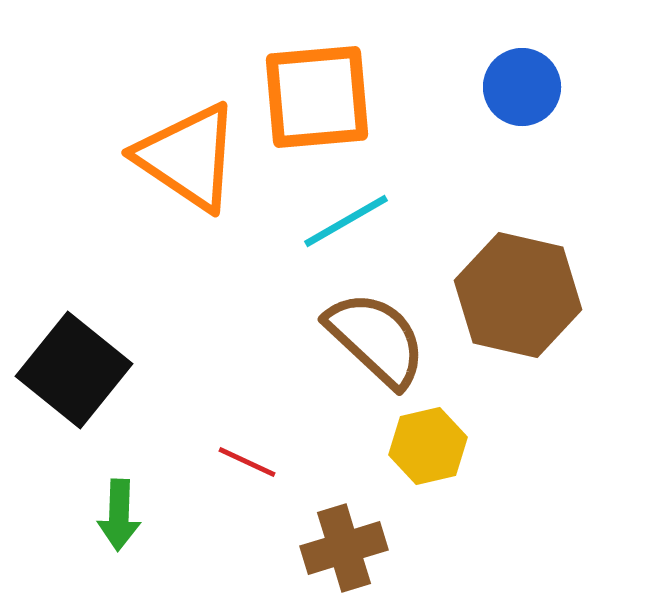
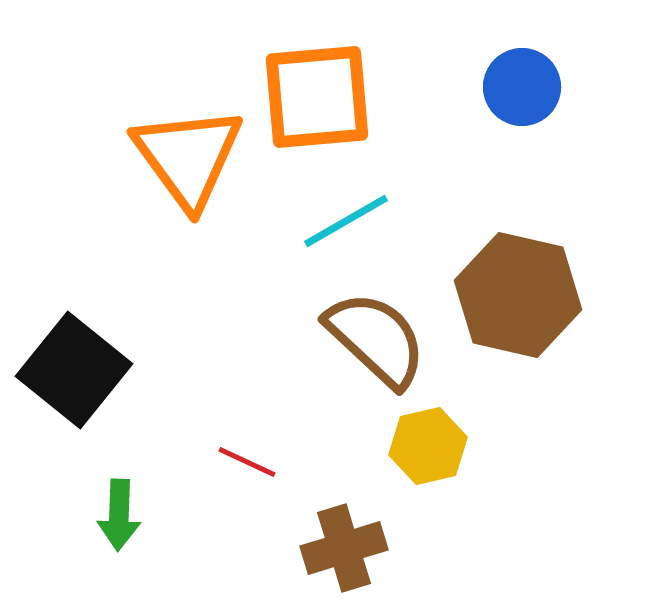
orange triangle: rotated 20 degrees clockwise
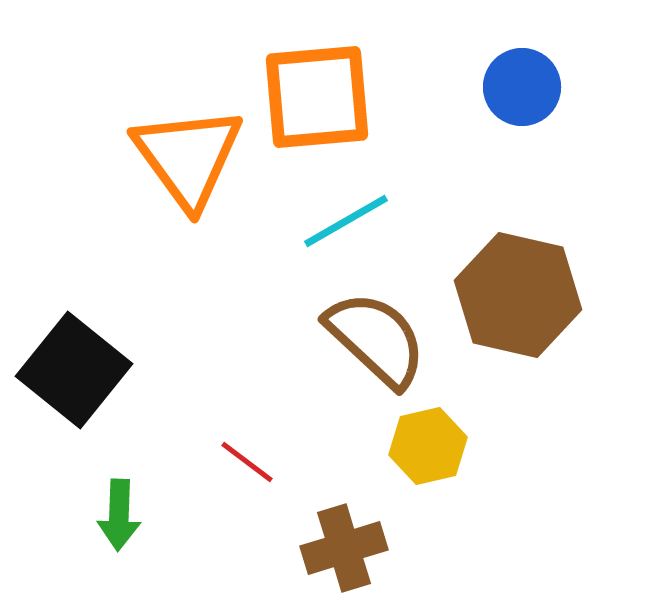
red line: rotated 12 degrees clockwise
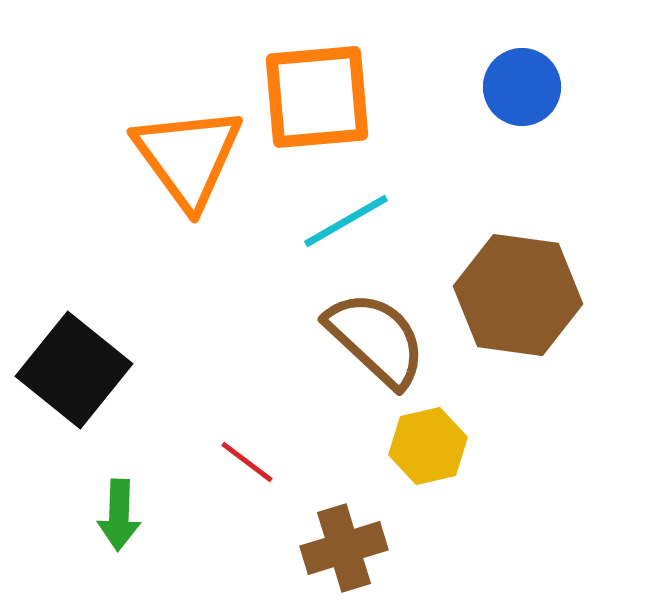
brown hexagon: rotated 5 degrees counterclockwise
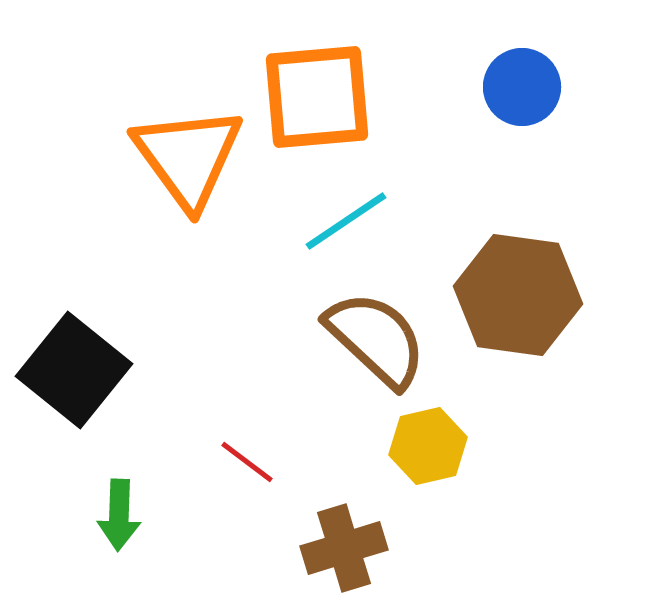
cyan line: rotated 4 degrees counterclockwise
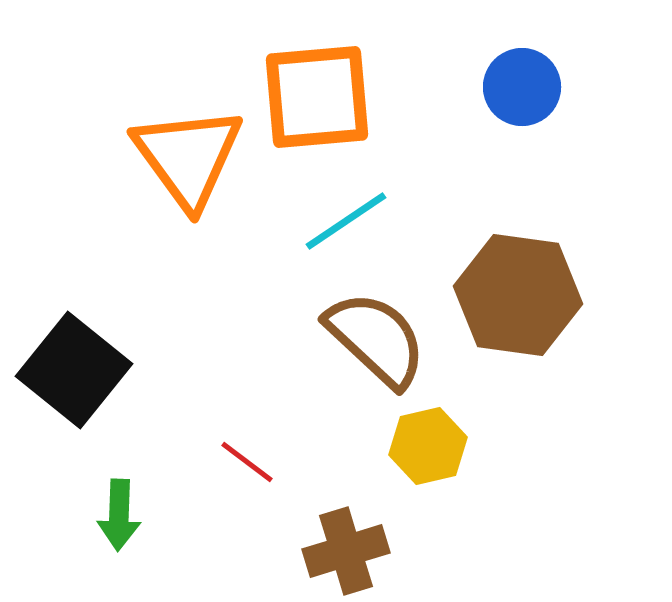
brown cross: moved 2 px right, 3 px down
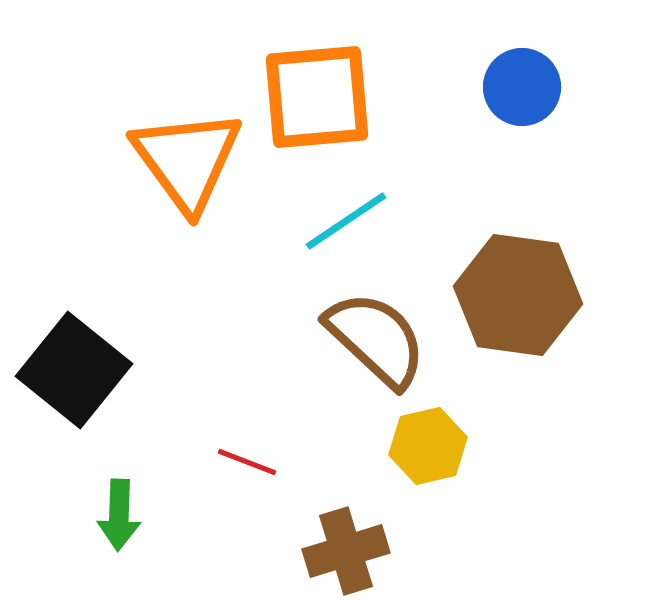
orange triangle: moved 1 px left, 3 px down
red line: rotated 16 degrees counterclockwise
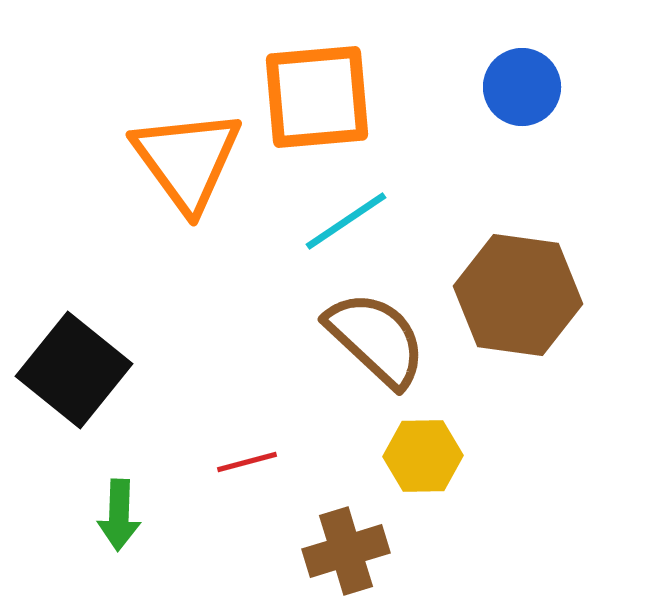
yellow hexagon: moved 5 px left, 10 px down; rotated 12 degrees clockwise
red line: rotated 36 degrees counterclockwise
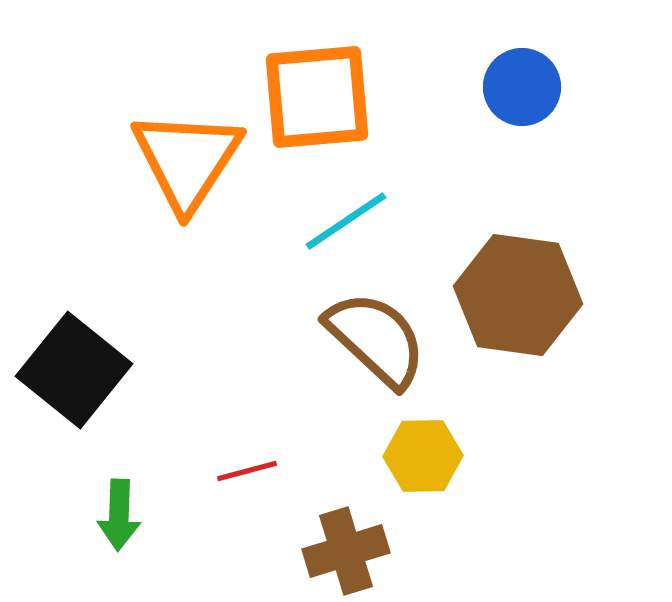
orange triangle: rotated 9 degrees clockwise
red line: moved 9 px down
